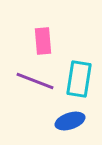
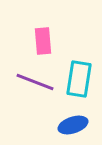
purple line: moved 1 px down
blue ellipse: moved 3 px right, 4 px down
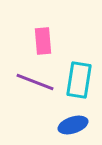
cyan rectangle: moved 1 px down
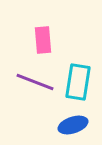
pink rectangle: moved 1 px up
cyan rectangle: moved 1 px left, 2 px down
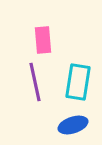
purple line: rotated 57 degrees clockwise
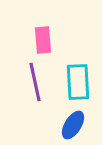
cyan rectangle: rotated 12 degrees counterclockwise
blue ellipse: rotated 40 degrees counterclockwise
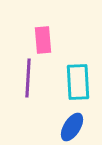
purple line: moved 7 px left, 4 px up; rotated 15 degrees clockwise
blue ellipse: moved 1 px left, 2 px down
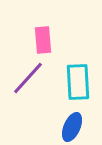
purple line: rotated 39 degrees clockwise
blue ellipse: rotated 8 degrees counterclockwise
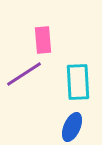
purple line: moved 4 px left, 4 px up; rotated 15 degrees clockwise
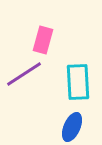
pink rectangle: rotated 20 degrees clockwise
